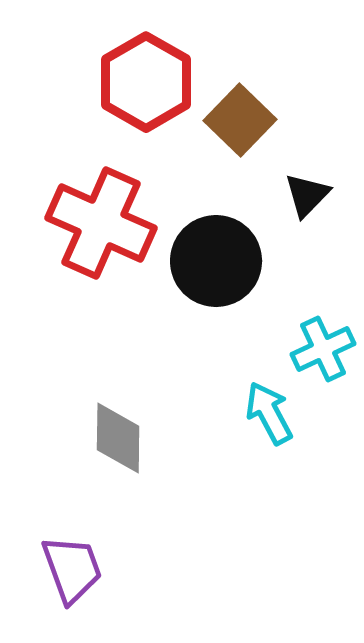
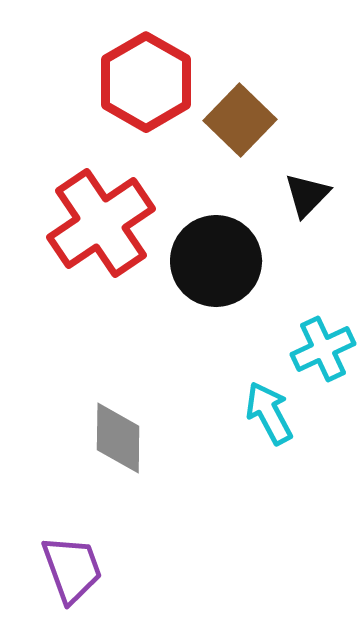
red cross: rotated 32 degrees clockwise
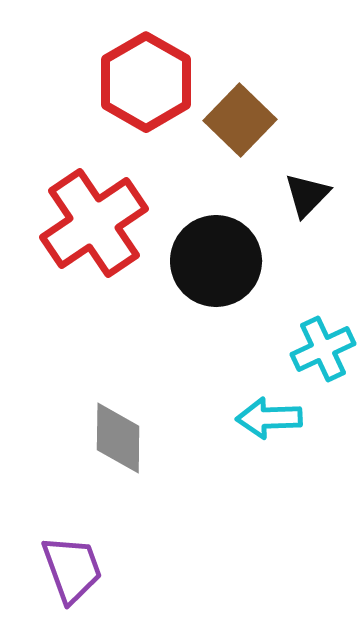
red cross: moved 7 px left
cyan arrow: moved 5 px down; rotated 64 degrees counterclockwise
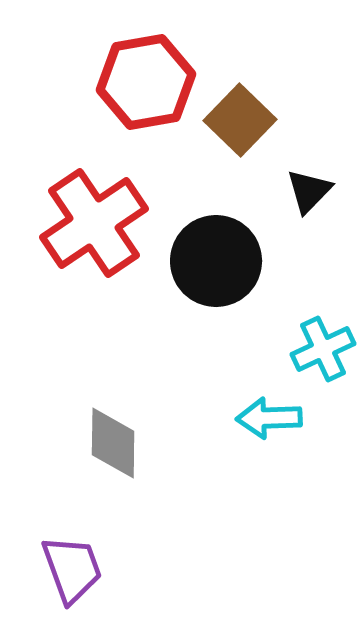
red hexagon: rotated 20 degrees clockwise
black triangle: moved 2 px right, 4 px up
gray diamond: moved 5 px left, 5 px down
